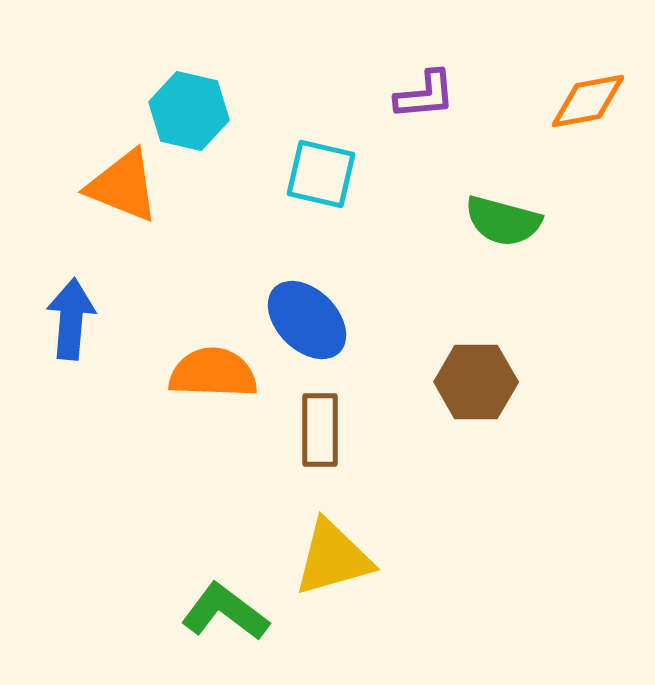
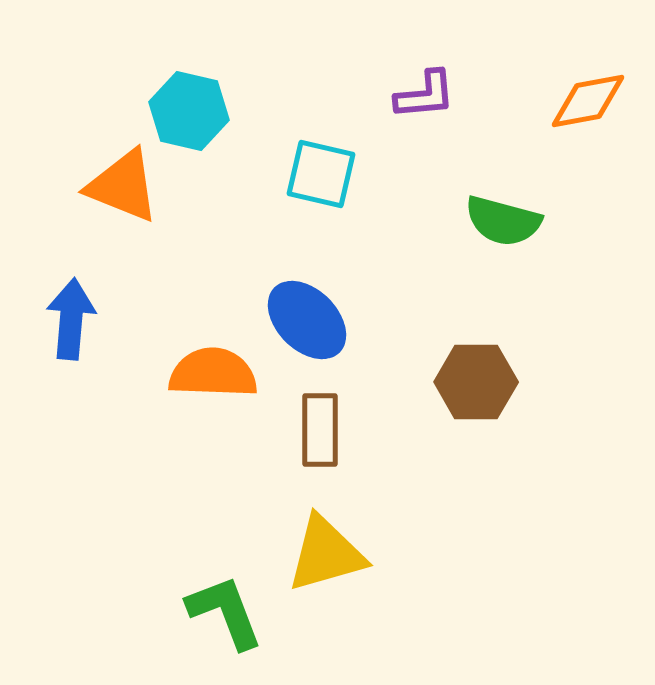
yellow triangle: moved 7 px left, 4 px up
green L-shape: rotated 32 degrees clockwise
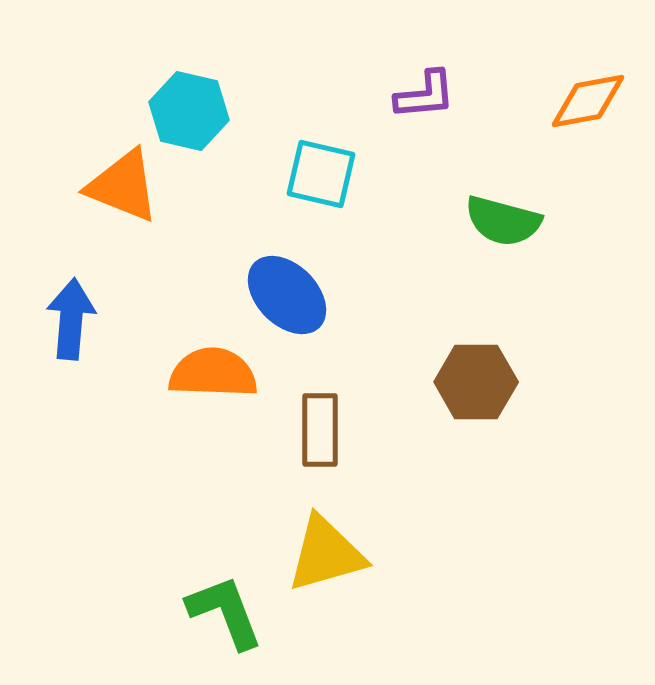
blue ellipse: moved 20 px left, 25 px up
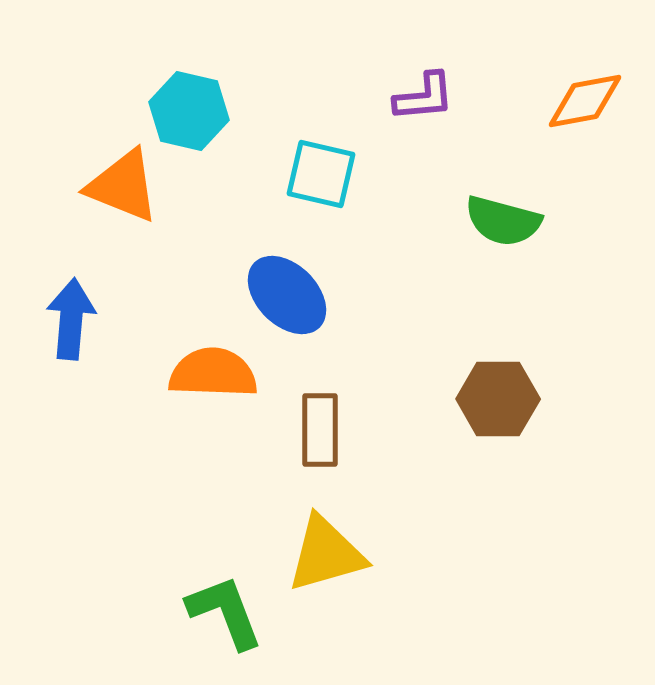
purple L-shape: moved 1 px left, 2 px down
orange diamond: moved 3 px left
brown hexagon: moved 22 px right, 17 px down
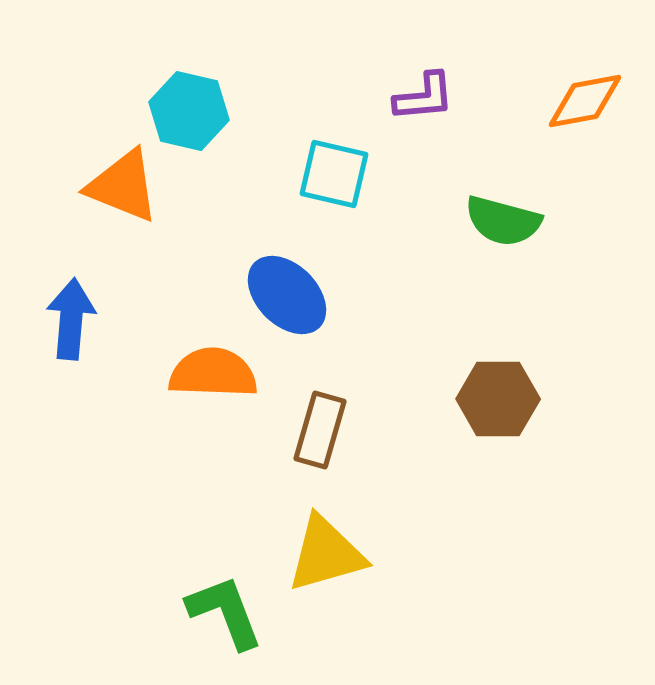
cyan square: moved 13 px right
brown rectangle: rotated 16 degrees clockwise
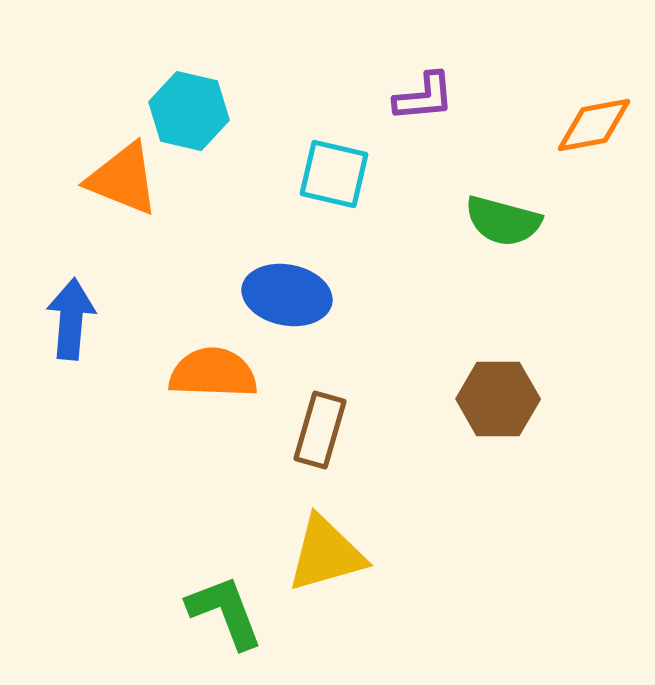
orange diamond: moved 9 px right, 24 px down
orange triangle: moved 7 px up
blue ellipse: rotated 34 degrees counterclockwise
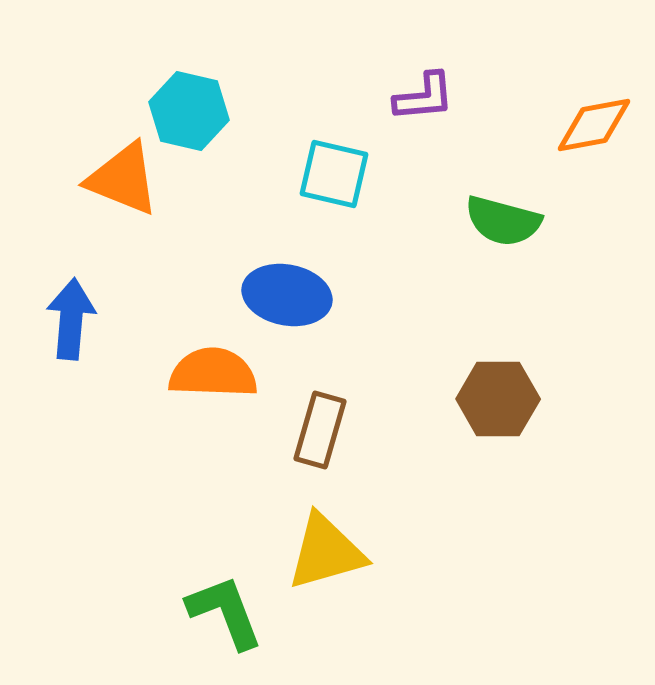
yellow triangle: moved 2 px up
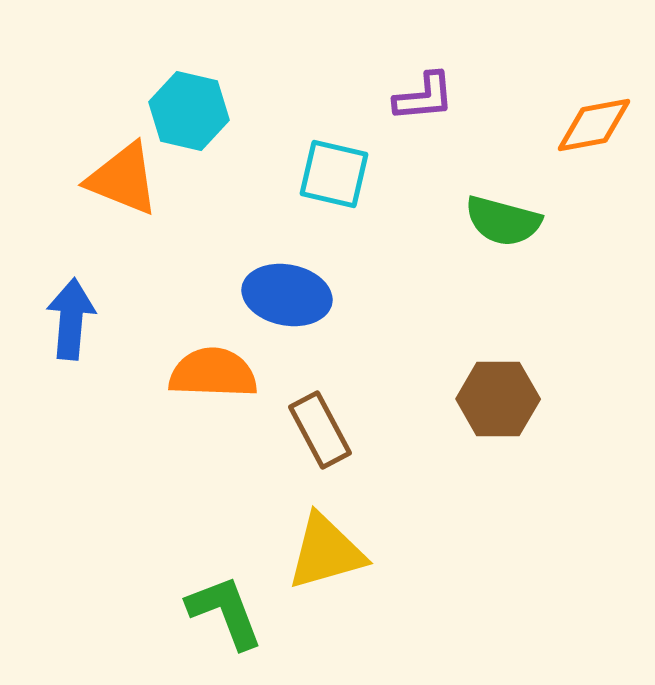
brown rectangle: rotated 44 degrees counterclockwise
